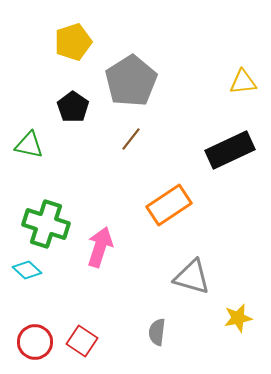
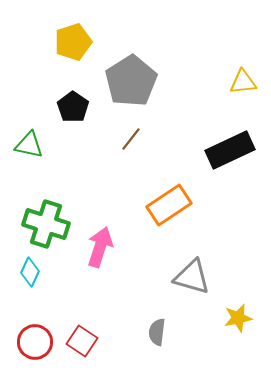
cyan diamond: moved 3 px right, 2 px down; rotated 72 degrees clockwise
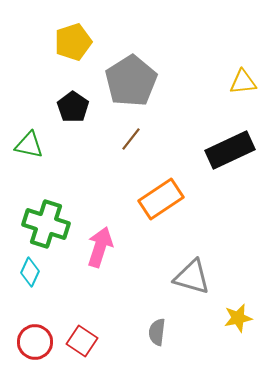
orange rectangle: moved 8 px left, 6 px up
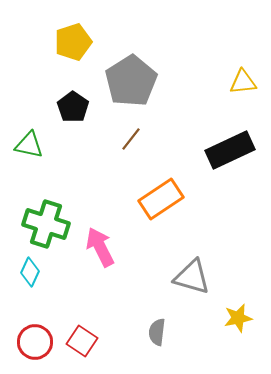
pink arrow: rotated 45 degrees counterclockwise
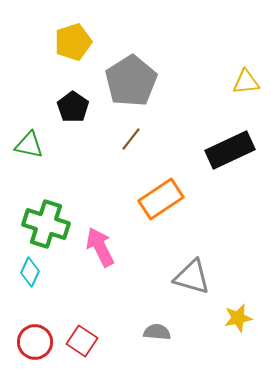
yellow triangle: moved 3 px right
gray semicircle: rotated 88 degrees clockwise
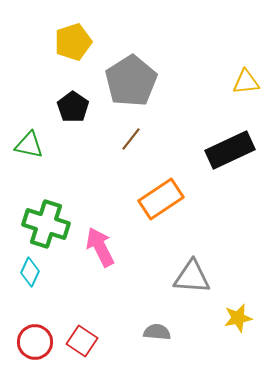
gray triangle: rotated 12 degrees counterclockwise
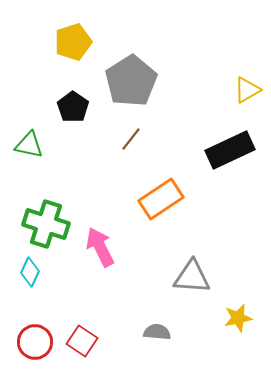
yellow triangle: moved 1 px right, 8 px down; rotated 24 degrees counterclockwise
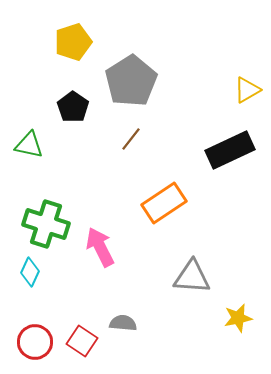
orange rectangle: moved 3 px right, 4 px down
gray semicircle: moved 34 px left, 9 px up
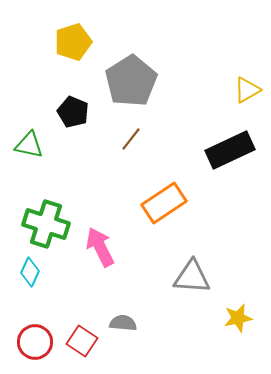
black pentagon: moved 5 px down; rotated 12 degrees counterclockwise
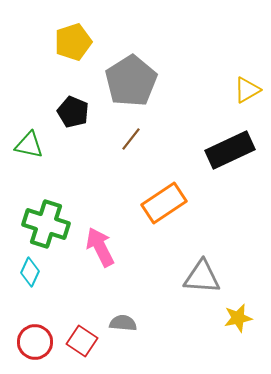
gray triangle: moved 10 px right
